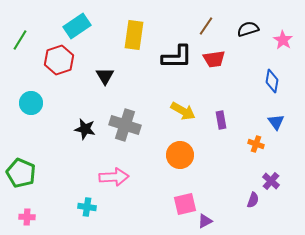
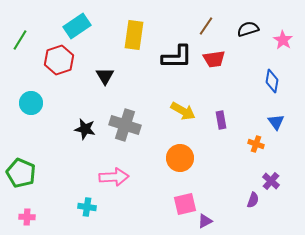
orange circle: moved 3 px down
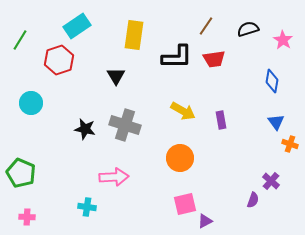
black triangle: moved 11 px right
orange cross: moved 34 px right
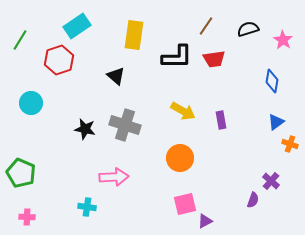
black triangle: rotated 18 degrees counterclockwise
blue triangle: rotated 30 degrees clockwise
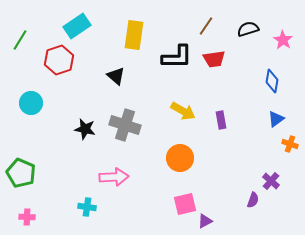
blue triangle: moved 3 px up
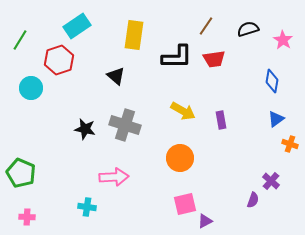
cyan circle: moved 15 px up
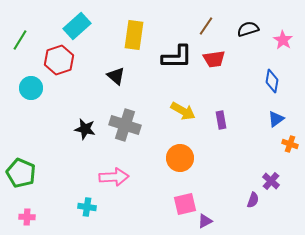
cyan rectangle: rotated 8 degrees counterclockwise
